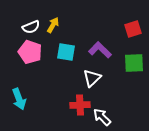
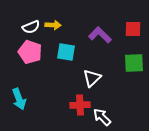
yellow arrow: rotated 63 degrees clockwise
red square: rotated 18 degrees clockwise
purple L-shape: moved 15 px up
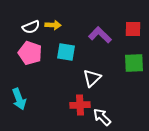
pink pentagon: moved 1 px down
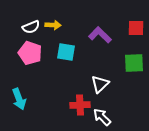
red square: moved 3 px right, 1 px up
white triangle: moved 8 px right, 6 px down
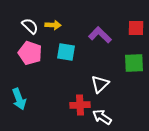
white semicircle: moved 1 px left, 1 px up; rotated 114 degrees counterclockwise
white arrow: rotated 12 degrees counterclockwise
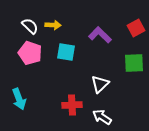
red square: rotated 30 degrees counterclockwise
red cross: moved 8 px left
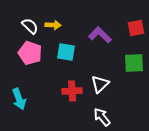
red square: rotated 18 degrees clockwise
red cross: moved 14 px up
white arrow: rotated 18 degrees clockwise
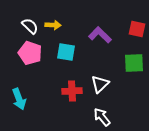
red square: moved 1 px right, 1 px down; rotated 24 degrees clockwise
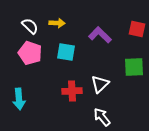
yellow arrow: moved 4 px right, 2 px up
green square: moved 4 px down
cyan arrow: rotated 15 degrees clockwise
